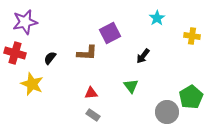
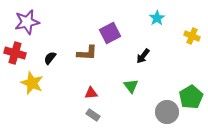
purple star: moved 2 px right
yellow cross: rotated 14 degrees clockwise
yellow star: moved 1 px up
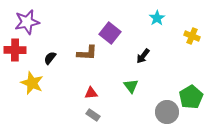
purple square: rotated 25 degrees counterclockwise
red cross: moved 3 px up; rotated 15 degrees counterclockwise
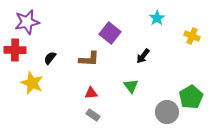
brown L-shape: moved 2 px right, 6 px down
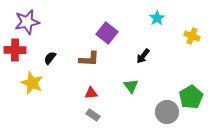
purple square: moved 3 px left
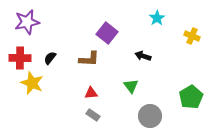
red cross: moved 5 px right, 8 px down
black arrow: rotated 70 degrees clockwise
gray circle: moved 17 px left, 4 px down
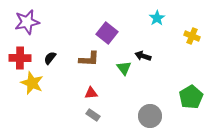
green triangle: moved 7 px left, 18 px up
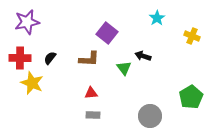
gray rectangle: rotated 32 degrees counterclockwise
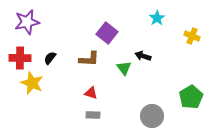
red triangle: rotated 24 degrees clockwise
gray circle: moved 2 px right
